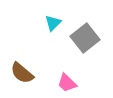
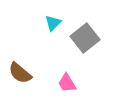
brown semicircle: moved 2 px left
pink trapezoid: rotated 15 degrees clockwise
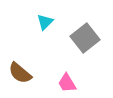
cyan triangle: moved 8 px left, 1 px up
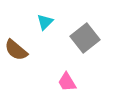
brown semicircle: moved 4 px left, 23 px up
pink trapezoid: moved 1 px up
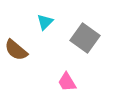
gray square: rotated 16 degrees counterclockwise
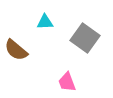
cyan triangle: rotated 42 degrees clockwise
pink trapezoid: rotated 10 degrees clockwise
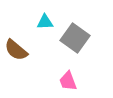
gray square: moved 10 px left
pink trapezoid: moved 1 px right, 1 px up
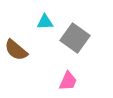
pink trapezoid: rotated 135 degrees counterclockwise
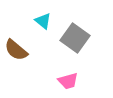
cyan triangle: moved 2 px left, 1 px up; rotated 42 degrees clockwise
pink trapezoid: rotated 50 degrees clockwise
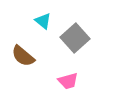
gray square: rotated 12 degrees clockwise
brown semicircle: moved 7 px right, 6 px down
